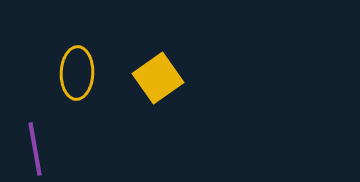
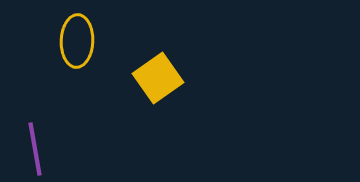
yellow ellipse: moved 32 px up
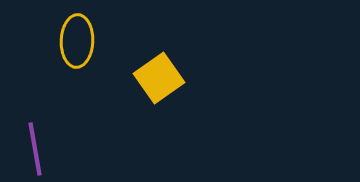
yellow square: moved 1 px right
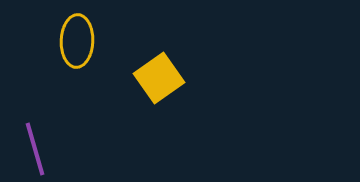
purple line: rotated 6 degrees counterclockwise
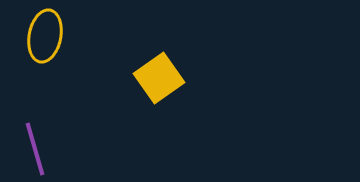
yellow ellipse: moved 32 px left, 5 px up; rotated 9 degrees clockwise
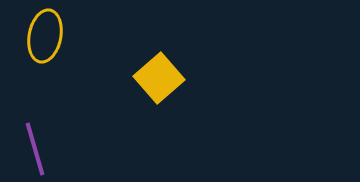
yellow square: rotated 6 degrees counterclockwise
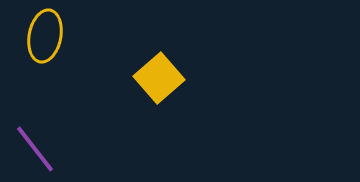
purple line: rotated 22 degrees counterclockwise
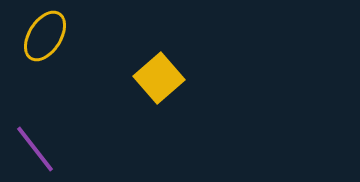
yellow ellipse: rotated 21 degrees clockwise
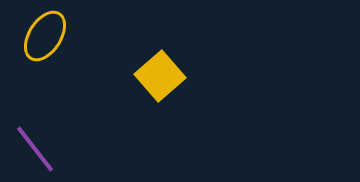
yellow square: moved 1 px right, 2 px up
